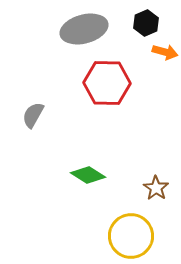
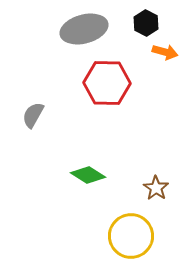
black hexagon: rotated 10 degrees counterclockwise
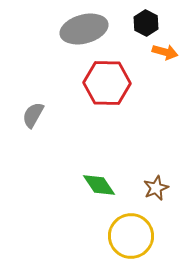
green diamond: moved 11 px right, 10 px down; rotated 24 degrees clockwise
brown star: rotated 15 degrees clockwise
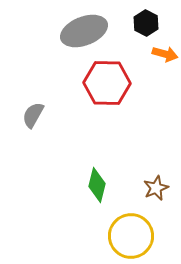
gray ellipse: moved 2 px down; rotated 6 degrees counterclockwise
orange arrow: moved 2 px down
green diamond: moved 2 px left; rotated 48 degrees clockwise
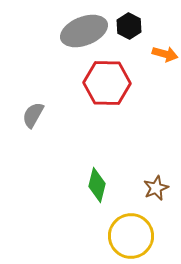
black hexagon: moved 17 px left, 3 px down
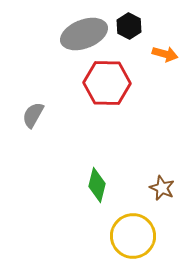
gray ellipse: moved 3 px down
brown star: moved 6 px right; rotated 25 degrees counterclockwise
yellow circle: moved 2 px right
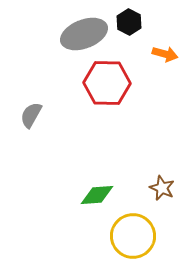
black hexagon: moved 4 px up
gray semicircle: moved 2 px left
green diamond: moved 10 px down; rotated 72 degrees clockwise
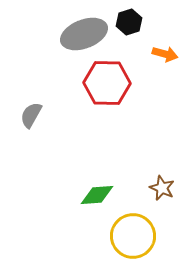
black hexagon: rotated 15 degrees clockwise
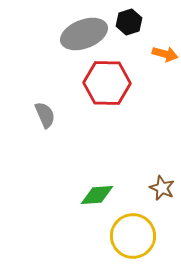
gray semicircle: moved 14 px right; rotated 128 degrees clockwise
